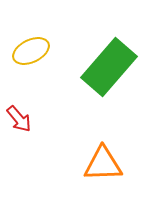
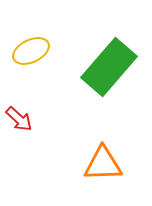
red arrow: rotated 8 degrees counterclockwise
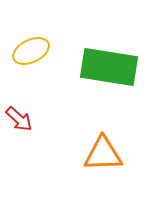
green rectangle: rotated 58 degrees clockwise
orange triangle: moved 10 px up
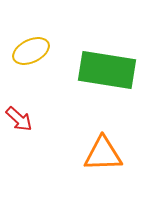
green rectangle: moved 2 px left, 3 px down
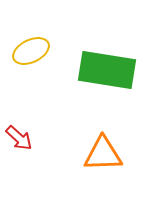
red arrow: moved 19 px down
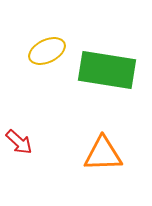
yellow ellipse: moved 16 px right
red arrow: moved 4 px down
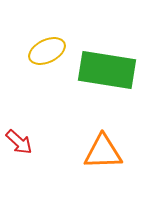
orange triangle: moved 2 px up
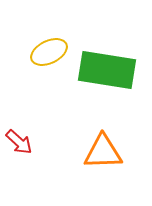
yellow ellipse: moved 2 px right, 1 px down
